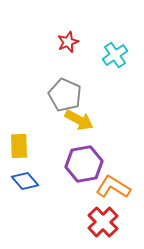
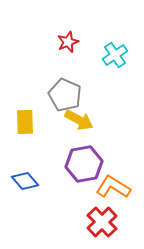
yellow rectangle: moved 6 px right, 24 px up
red cross: moved 1 px left
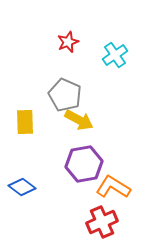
blue diamond: moved 3 px left, 6 px down; rotated 12 degrees counterclockwise
red cross: rotated 20 degrees clockwise
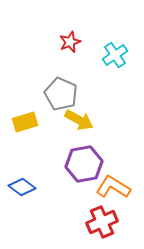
red star: moved 2 px right
gray pentagon: moved 4 px left, 1 px up
yellow rectangle: rotated 75 degrees clockwise
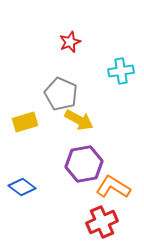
cyan cross: moved 6 px right, 16 px down; rotated 25 degrees clockwise
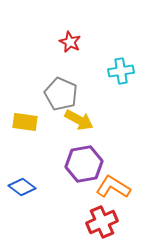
red star: rotated 25 degrees counterclockwise
yellow rectangle: rotated 25 degrees clockwise
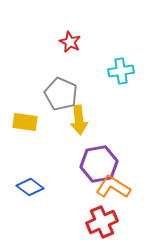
yellow arrow: rotated 56 degrees clockwise
purple hexagon: moved 15 px right
blue diamond: moved 8 px right
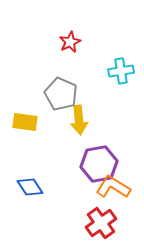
red star: rotated 20 degrees clockwise
blue diamond: rotated 20 degrees clockwise
red cross: moved 1 px left, 1 px down; rotated 12 degrees counterclockwise
